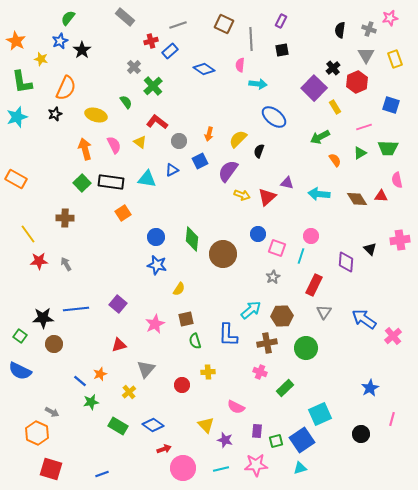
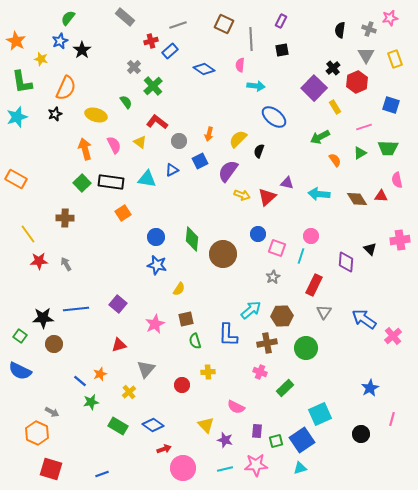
cyan arrow at (258, 84): moved 2 px left, 2 px down
cyan line at (221, 469): moved 4 px right
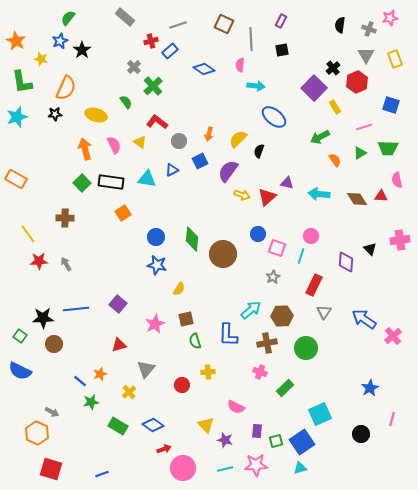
black semicircle at (340, 30): moved 5 px up
black star at (55, 114): rotated 16 degrees clockwise
blue square at (302, 440): moved 2 px down
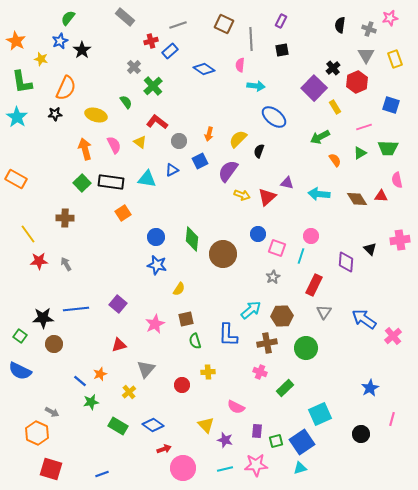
cyan star at (17, 117): rotated 20 degrees counterclockwise
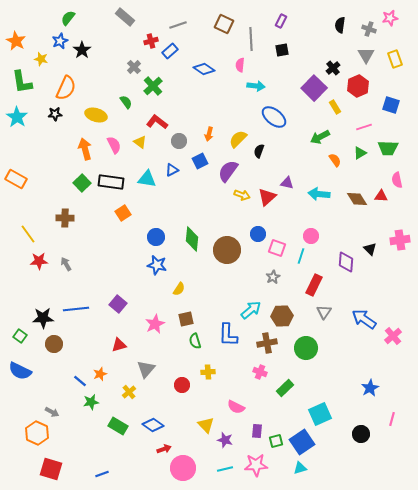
red hexagon at (357, 82): moved 1 px right, 4 px down
brown circle at (223, 254): moved 4 px right, 4 px up
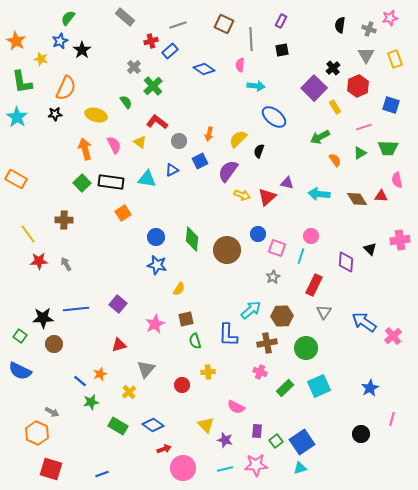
brown cross at (65, 218): moved 1 px left, 2 px down
blue arrow at (364, 319): moved 3 px down
cyan square at (320, 414): moved 1 px left, 28 px up
green square at (276, 441): rotated 24 degrees counterclockwise
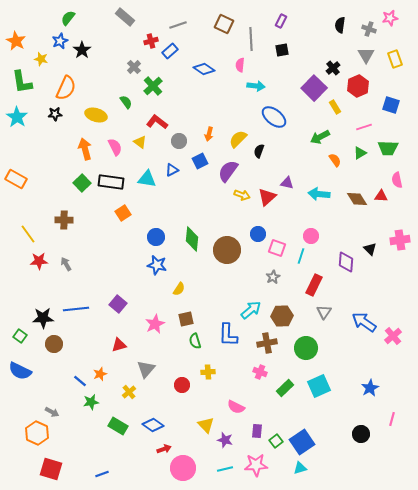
pink semicircle at (114, 145): moved 1 px right, 2 px down
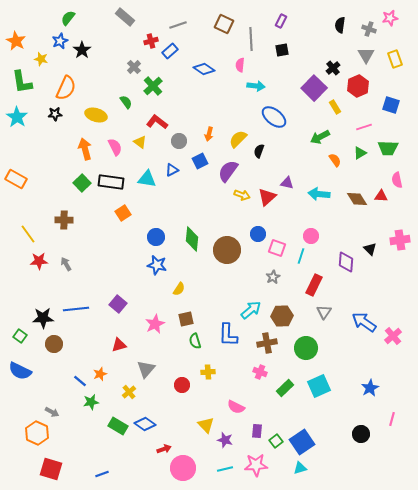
blue diamond at (153, 425): moved 8 px left, 1 px up
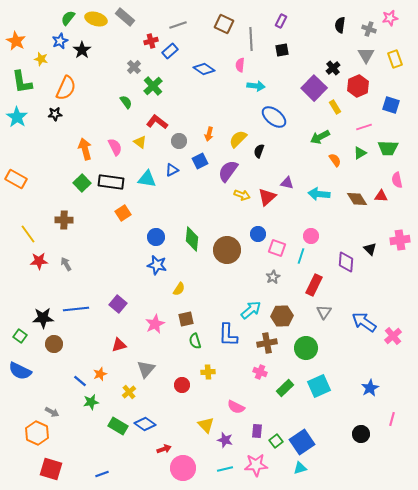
yellow ellipse at (96, 115): moved 96 px up
